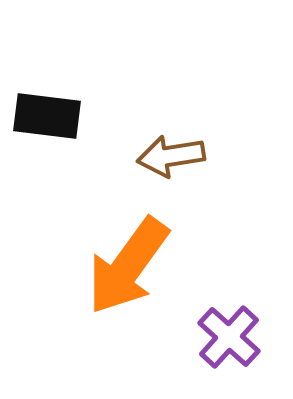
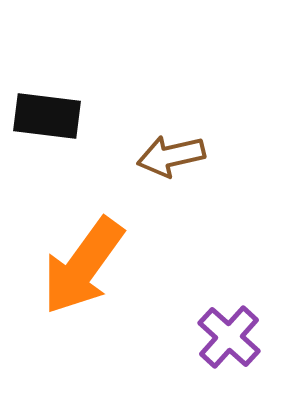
brown arrow: rotated 4 degrees counterclockwise
orange arrow: moved 45 px left
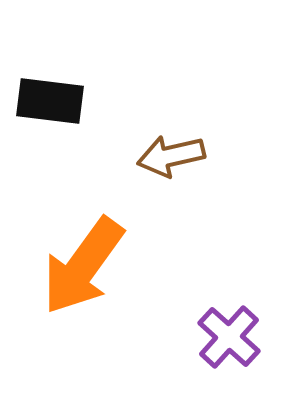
black rectangle: moved 3 px right, 15 px up
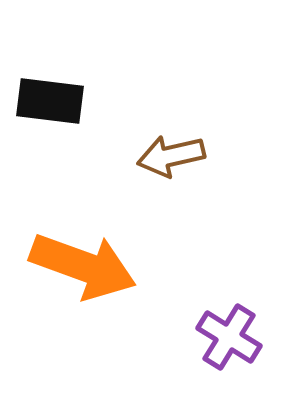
orange arrow: rotated 106 degrees counterclockwise
purple cross: rotated 10 degrees counterclockwise
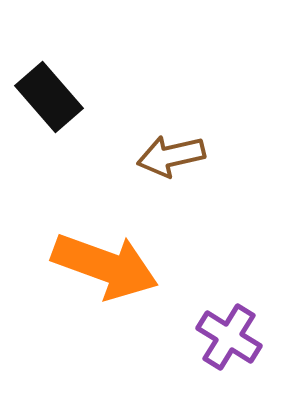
black rectangle: moved 1 px left, 4 px up; rotated 42 degrees clockwise
orange arrow: moved 22 px right
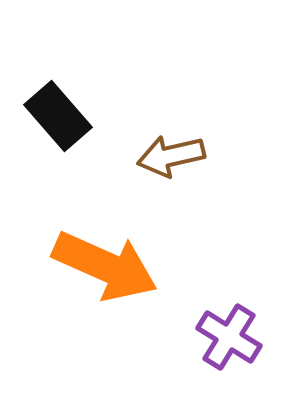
black rectangle: moved 9 px right, 19 px down
orange arrow: rotated 4 degrees clockwise
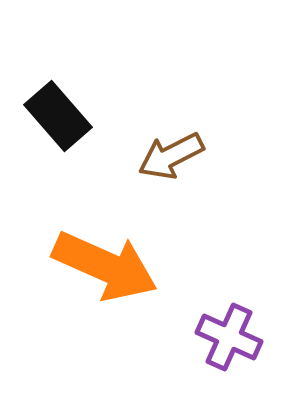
brown arrow: rotated 14 degrees counterclockwise
purple cross: rotated 8 degrees counterclockwise
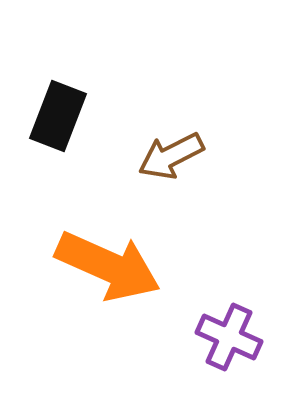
black rectangle: rotated 62 degrees clockwise
orange arrow: moved 3 px right
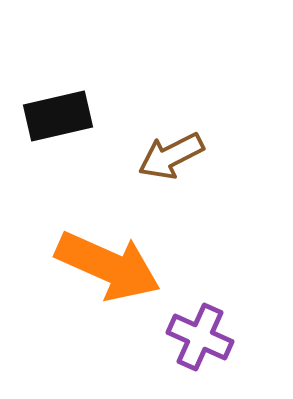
black rectangle: rotated 56 degrees clockwise
purple cross: moved 29 px left
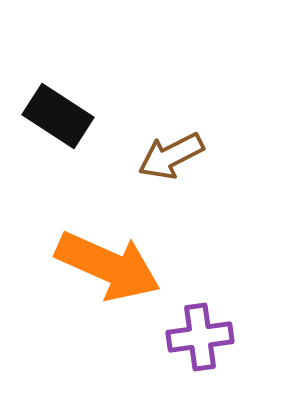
black rectangle: rotated 46 degrees clockwise
purple cross: rotated 32 degrees counterclockwise
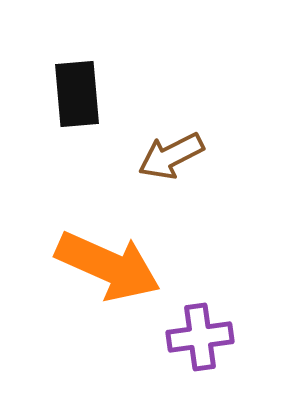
black rectangle: moved 19 px right, 22 px up; rotated 52 degrees clockwise
